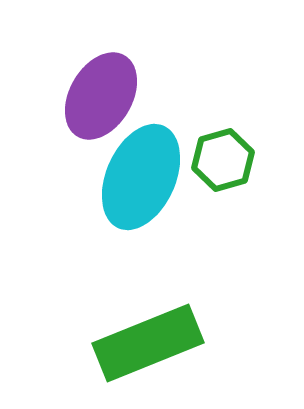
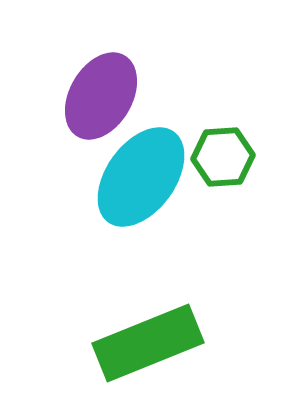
green hexagon: moved 3 px up; rotated 12 degrees clockwise
cyan ellipse: rotated 12 degrees clockwise
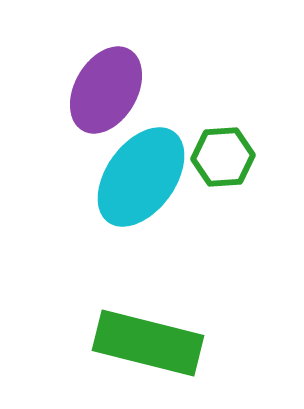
purple ellipse: moved 5 px right, 6 px up
green rectangle: rotated 36 degrees clockwise
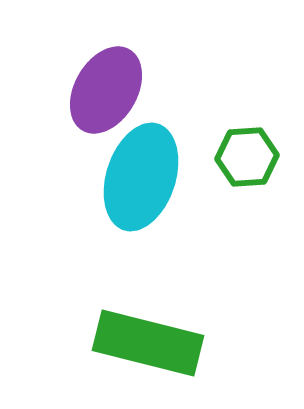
green hexagon: moved 24 px right
cyan ellipse: rotated 18 degrees counterclockwise
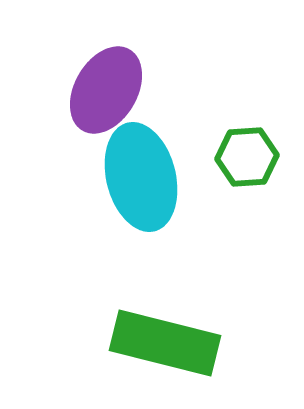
cyan ellipse: rotated 32 degrees counterclockwise
green rectangle: moved 17 px right
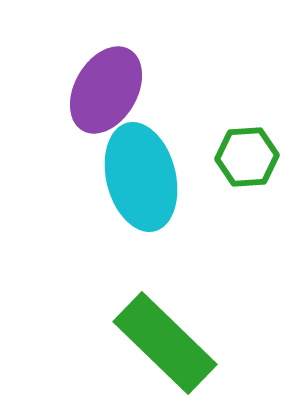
green rectangle: rotated 30 degrees clockwise
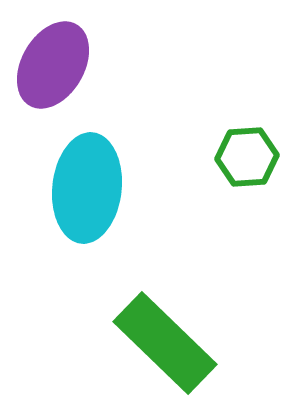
purple ellipse: moved 53 px left, 25 px up
cyan ellipse: moved 54 px left, 11 px down; rotated 20 degrees clockwise
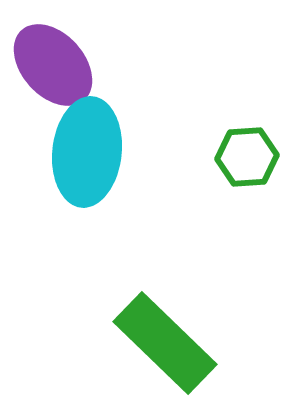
purple ellipse: rotated 72 degrees counterclockwise
cyan ellipse: moved 36 px up
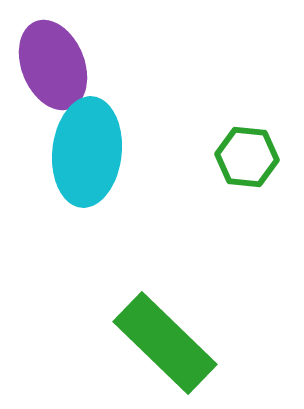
purple ellipse: rotated 20 degrees clockwise
green hexagon: rotated 10 degrees clockwise
